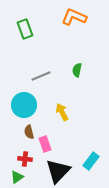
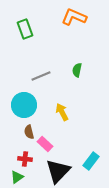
pink rectangle: rotated 28 degrees counterclockwise
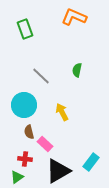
gray line: rotated 66 degrees clockwise
cyan rectangle: moved 1 px down
black triangle: rotated 16 degrees clockwise
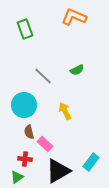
green semicircle: rotated 128 degrees counterclockwise
gray line: moved 2 px right
yellow arrow: moved 3 px right, 1 px up
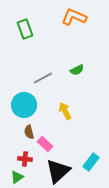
gray line: moved 2 px down; rotated 72 degrees counterclockwise
black triangle: rotated 12 degrees counterclockwise
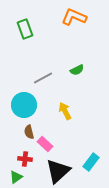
green triangle: moved 1 px left
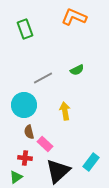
yellow arrow: rotated 18 degrees clockwise
red cross: moved 1 px up
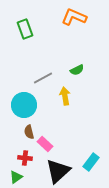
yellow arrow: moved 15 px up
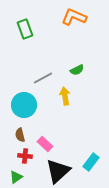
brown semicircle: moved 9 px left, 3 px down
red cross: moved 2 px up
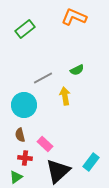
green rectangle: rotated 72 degrees clockwise
red cross: moved 2 px down
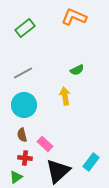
green rectangle: moved 1 px up
gray line: moved 20 px left, 5 px up
brown semicircle: moved 2 px right
